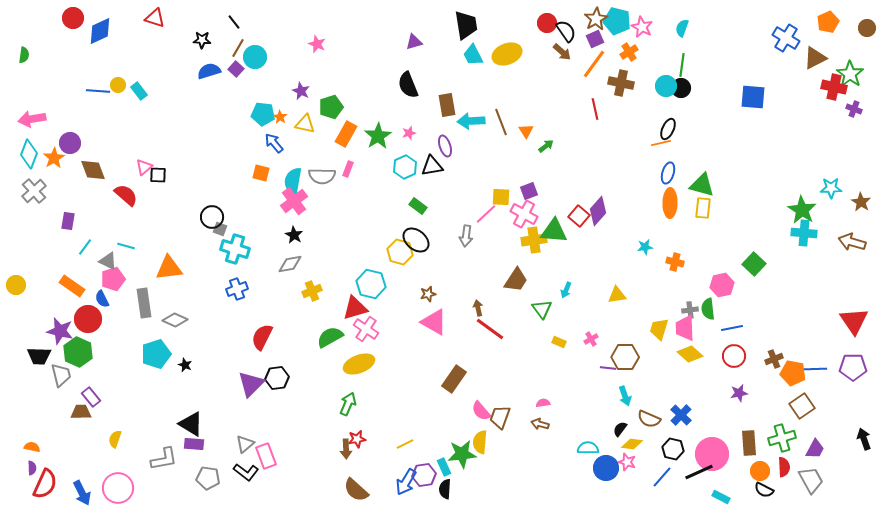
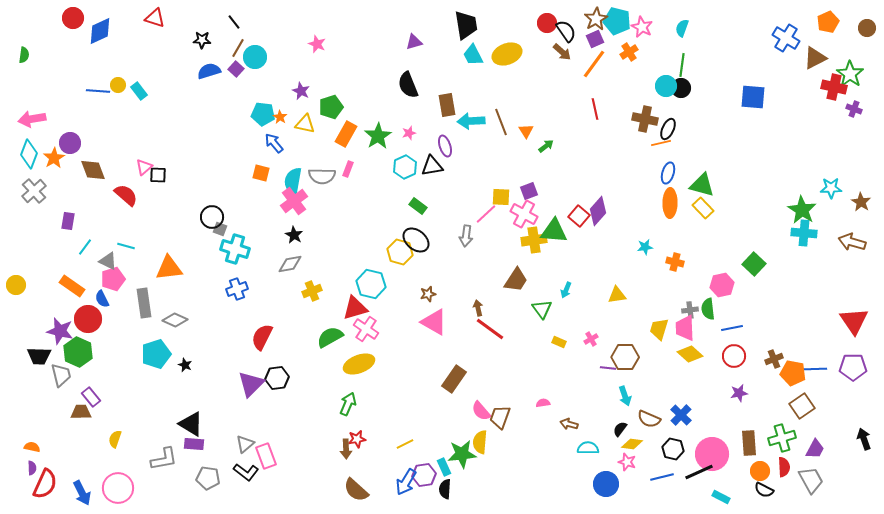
brown cross at (621, 83): moved 24 px right, 36 px down
yellow rectangle at (703, 208): rotated 50 degrees counterclockwise
brown arrow at (540, 424): moved 29 px right
blue circle at (606, 468): moved 16 px down
blue line at (662, 477): rotated 35 degrees clockwise
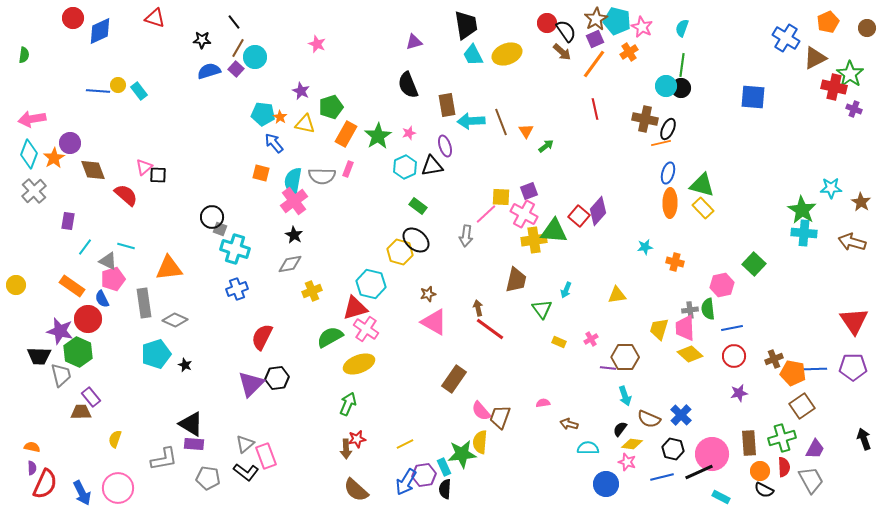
brown trapezoid at (516, 280): rotated 20 degrees counterclockwise
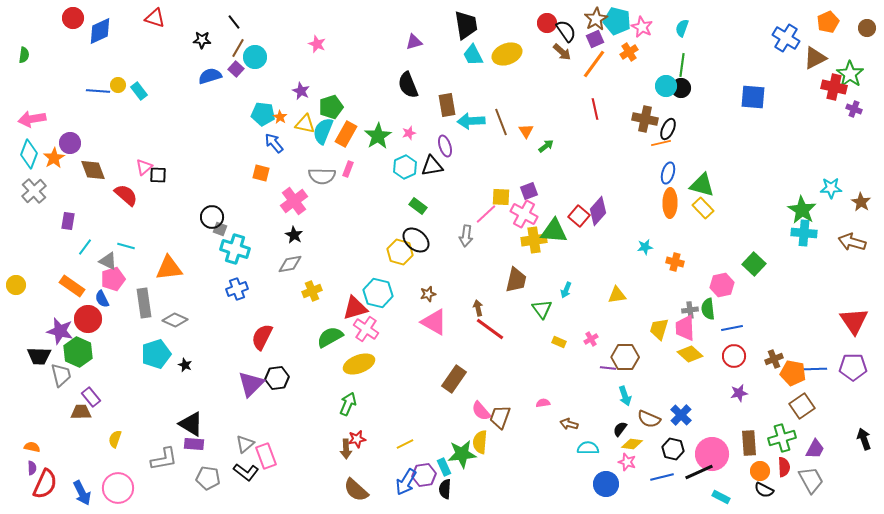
blue semicircle at (209, 71): moved 1 px right, 5 px down
cyan semicircle at (293, 181): moved 30 px right, 50 px up; rotated 12 degrees clockwise
cyan hexagon at (371, 284): moved 7 px right, 9 px down
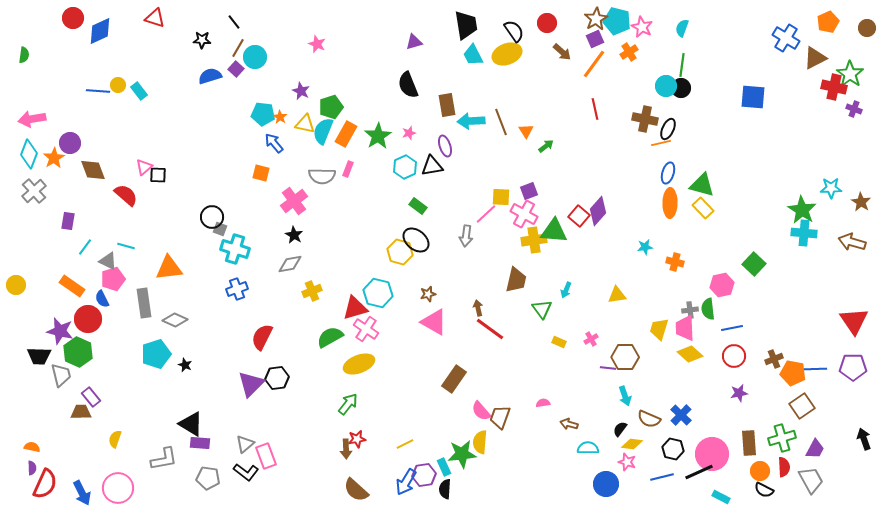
black semicircle at (566, 31): moved 52 px left
green arrow at (348, 404): rotated 15 degrees clockwise
purple rectangle at (194, 444): moved 6 px right, 1 px up
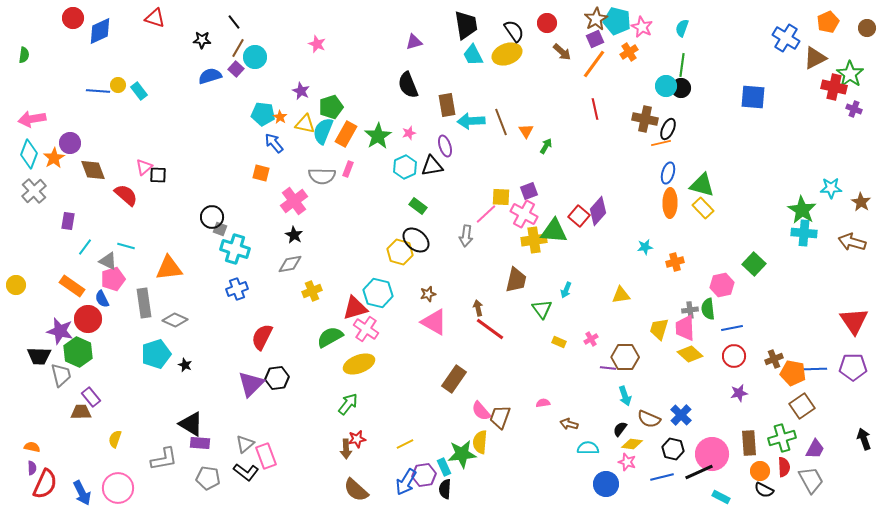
green arrow at (546, 146): rotated 21 degrees counterclockwise
orange cross at (675, 262): rotated 30 degrees counterclockwise
yellow triangle at (617, 295): moved 4 px right
